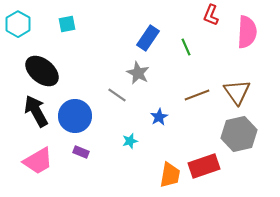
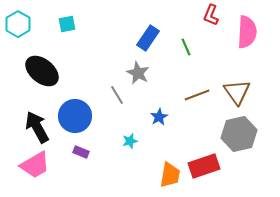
gray line: rotated 24 degrees clockwise
black arrow: moved 1 px right, 16 px down
pink trapezoid: moved 3 px left, 4 px down
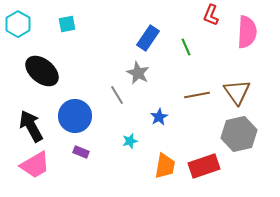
brown line: rotated 10 degrees clockwise
black arrow: moved 6 px left, 1 px up
orange trapezoid: moved 5 px left, 9 px up
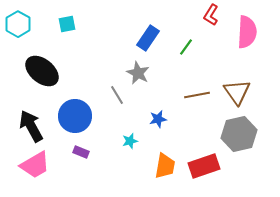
red L-shape: rotated 10 degrees clockwise
green line: rotated 60 degrees clockwise
blue star: moved 1 px left, 2 px down; rotated 18 degrees clockwise
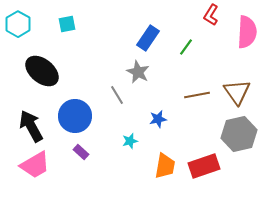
gray star: moved 1 px up
purple rectangle: rotated 21 degrees clockwise
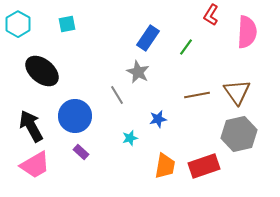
cyan star: moved 3 px up
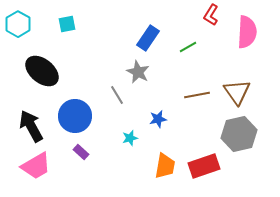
green line: moved 2 px right; rotated 24 degrees clockwise
pink trapezoid: moved 1 px right, 1 px down
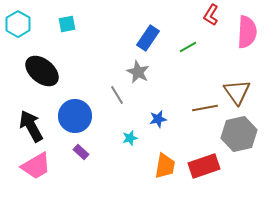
brown line: moved 8 px right, 13 px down
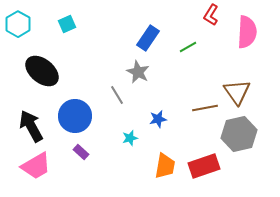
cyan square: rotated 12 degrees counterclockwise
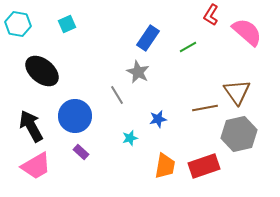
cyan hexagon: rotated 20 degrees counterclockwise
pink semicircle: rotated 52 degrees counterclockwise
